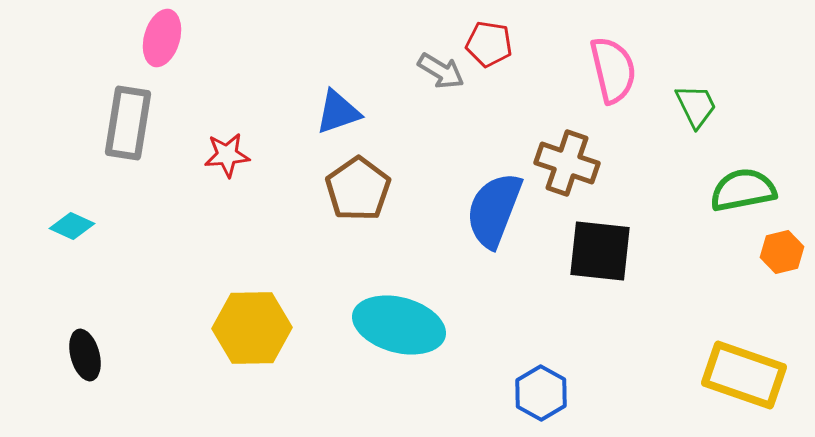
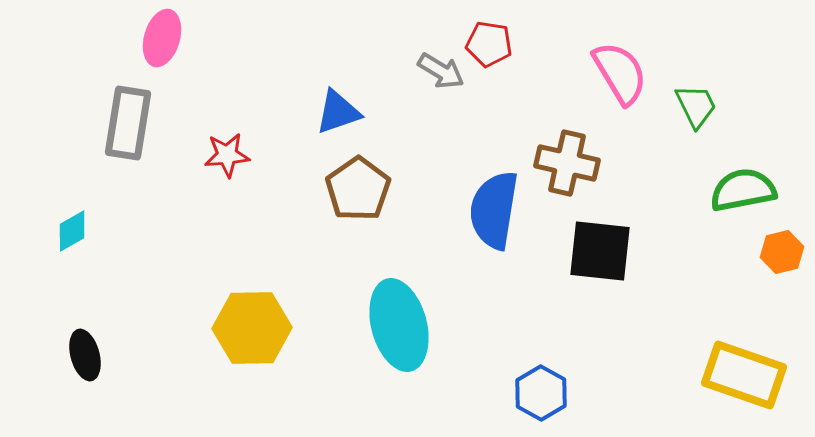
pink semicircle: moved 7 px right, 3 px down; rotated 18 degrees counterclockwise
brown cross: rotated 6 degrees counterclockwise
blue semicircle: rotated 12 degrees counterclockwise
cyan diamond: moved 5 px down; rotated 54 degrees counterclockwise
cyan ellipse: rotated 60 degrees clockwise
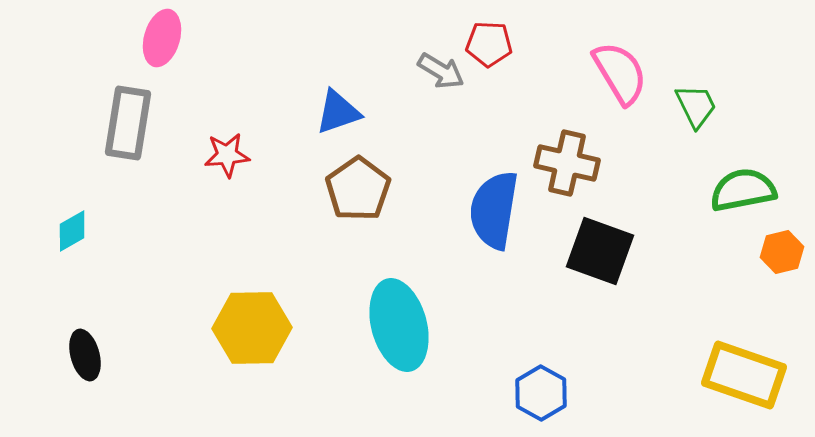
red pentagon: rotated 6 degrees counterclockwise
black square: rotated 14 degrees clockwise
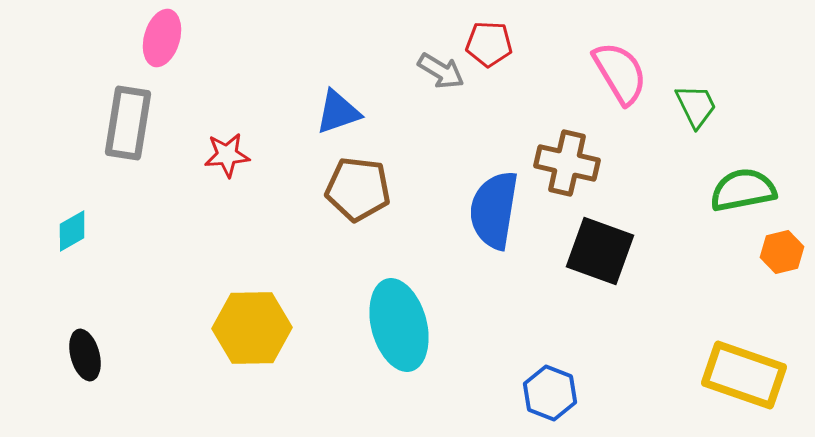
brown pentagon: rotated 30 degrees counterclockwise
blue hexagon: moved 9 px right; rotated 8 degrees counterclockwise
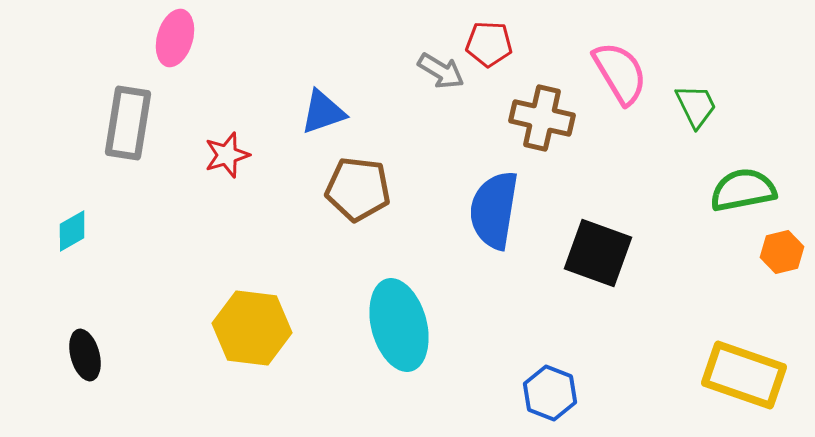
pink ellipse: moved 13 px right
blue triangle: moved 15 px left
red star: rotated 12 degrees counterclockwise
brown cross: moved 25 px left, 45 px up
black square: moved 2 px left, 2 px down
yellow hexagon: rotated 8 degrees clockwise
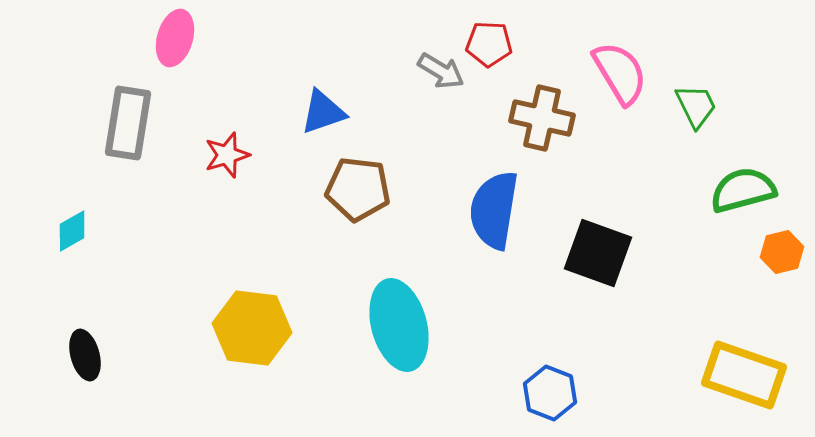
green semicircle: rotated 4 degrees counterclockwise
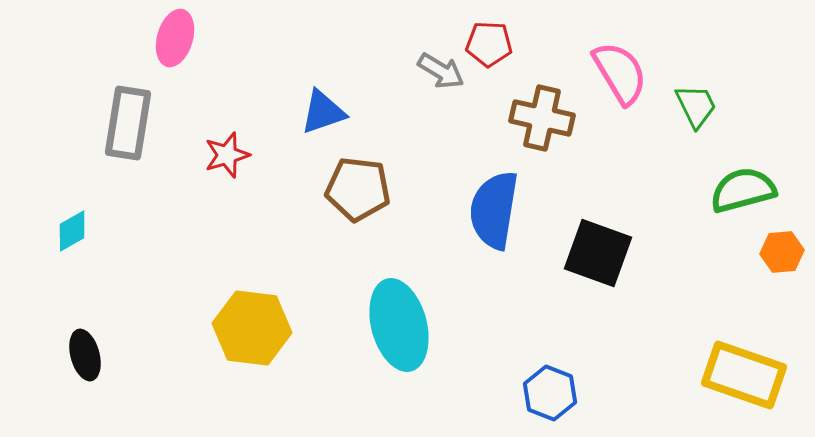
orange hexagon: rotated 9 degrees clockwise
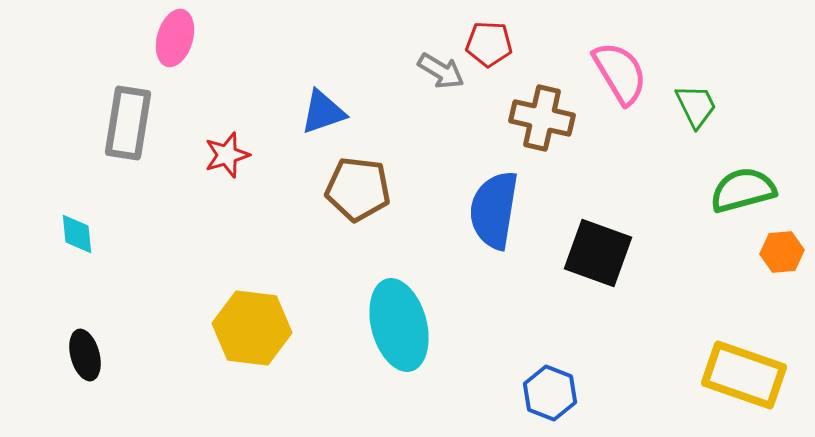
cyan diamond: moved 5 px right, 3 px down; rotated 66 degrees counterclockwise
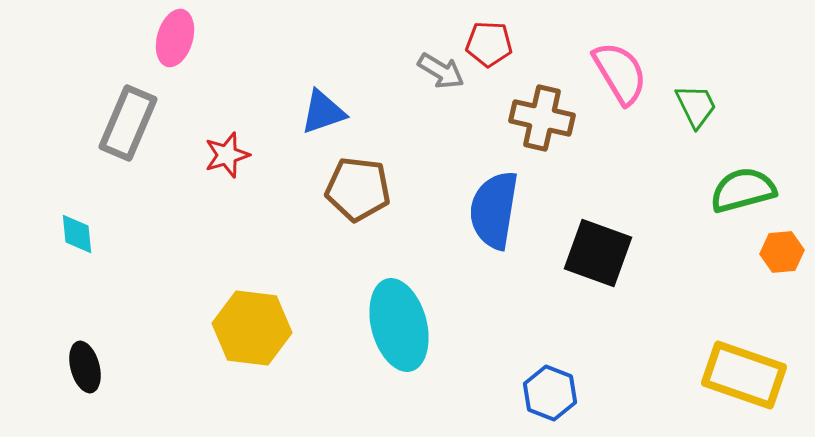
gray rectangle: rotated 14 degrees clockwise
black ellipse: moved 12 px down
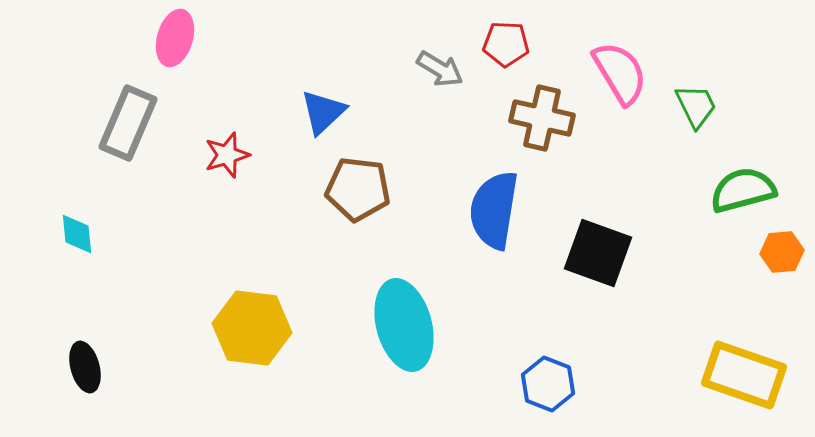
red pentagon: moved 17 px right
gray arrow: moved 1 px left, 2 px up
blue triangle: rotated 24 degrees counterclockwise
cyan ellipse: moved 5 px right
blue hexagon: moved 2 px left, 9 px up
